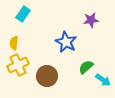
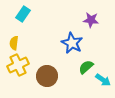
purple star: rotated 14 degrees clockwise
blue star: moved 6 px right, 1 px down
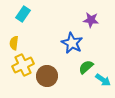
yellow cross: moved 5 px right
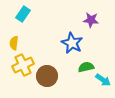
green semicircle: rotated 28 degrees clockwise
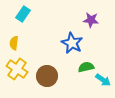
yellow cross: moved 6 px left, 4 px down; rotated 30 degrees counterclockwise
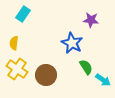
green semicircle: rotated 70 degrees clockwise
brown circle: moved 1 px left, 1 px up
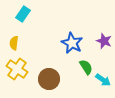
purple star: moved 13 px right, 21 px down; rotated 14 degrees clockwise
brown circle: moved 3 px right, 4 px down
